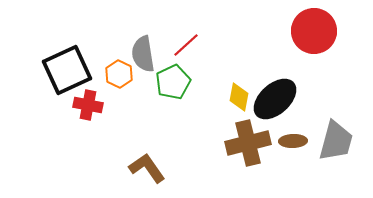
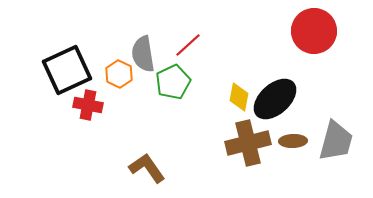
red line: moved 2 px right
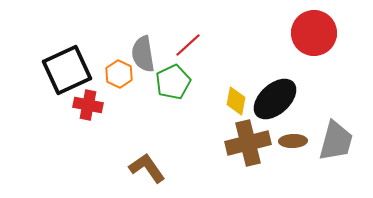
red circle: moved 2 px down
yellow diamond: moved 3 px left, 4 px down
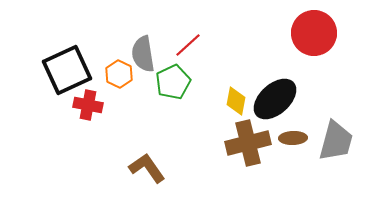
brown ellipse: moved 3 px up
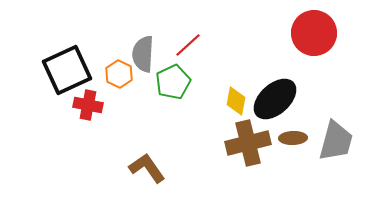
gray semicircle: rotated 12 degrees clockwise
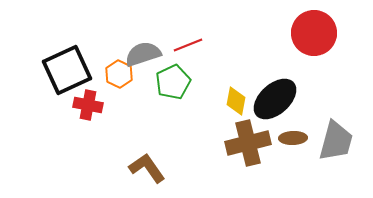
red line: rotated 20 degrees clockwise
gray semicircle: rotated 69 degrees clockwise
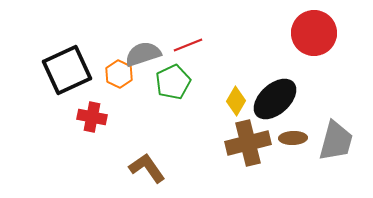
yellow diamond: rotated 20 degrees clockwise
red cross: moved 4 px right, 12 px down
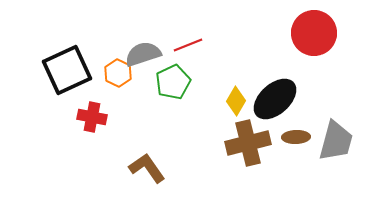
orange hexagon: moved 1 px left, 1 px up
brown ellipse: moved 3 px right, 1 px up
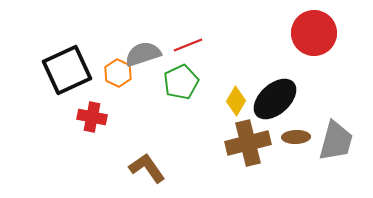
green pentagon: moved 8 px right
